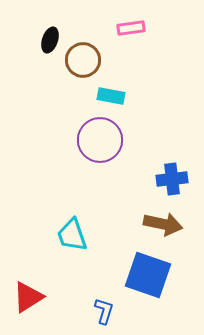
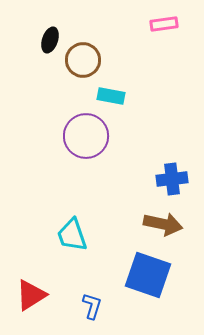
pink rectangle: moved 33 px right, 4 px up
purple circle: moved 14 px left, 4 px up
red triangle: moved 3 px right, 2 px up
blue L-shape: moved 12 px left, 5 px up
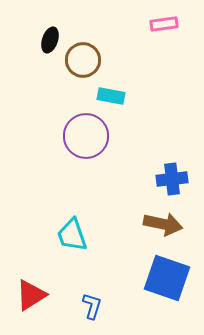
blue square: moved 19 px right, 3 px down
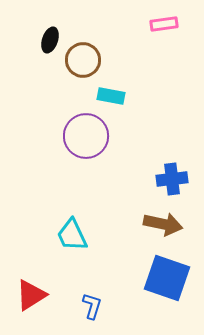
cyan trapezoid: rotated 6 degrees counterclockwise
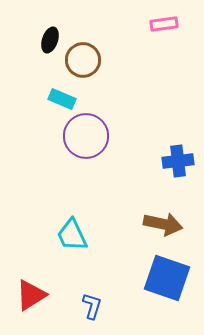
cyan rectangle: moved 49 px left, 3 px down; rotated 12 degrees clockwise
blue cross: moved 6 px right, 18 px up
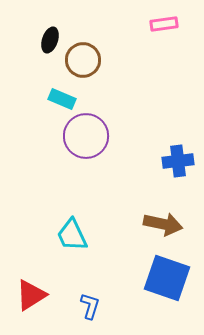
blue L-shape: moved 2 px left
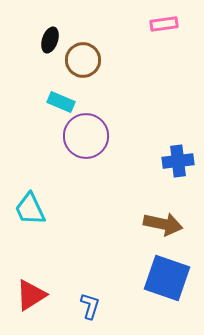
cyan rectangle: moved 1 px left, 3 px down
cyan trapezoid: moved 42 px left, 26 px up
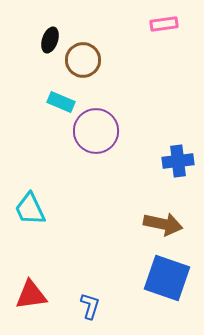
purple circle: moved 10 px right, 5 px up
red triangle: rotated 24 degrees clockwise
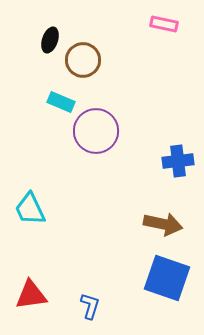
pink rectangle: rotated 20 degrees clockwise
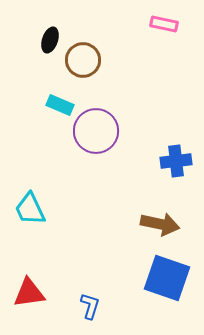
cyan rectangle: moved 1 px left, 3 px down
blue cross: moved 2 px left
brown arrow: moved 3 px left
red triangle: moved 2 px left, 2 px up
